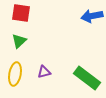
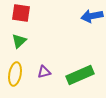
green rectangle: moved 7 px left, 3 px up; rotated 60 degrees counterclockwise
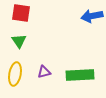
green triangle: rotated 21 degrees counterclockwise
green rectangle: rotated 20 degrees clockwise
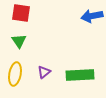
purple triangle: rotated 24 degrees counterclockwise
